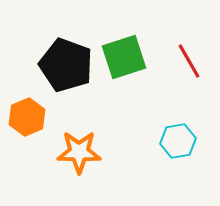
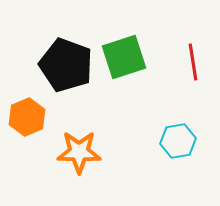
red line: moved 4 px right, 1 px down; rotated 21 degrees clockwise
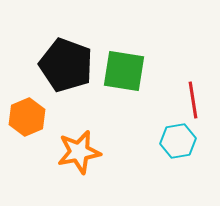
green square: moved 14 px down; rotated 27 degrees clockwise
red line: moved 38 px down
orange star: rotated 12 degrees counterclockwise
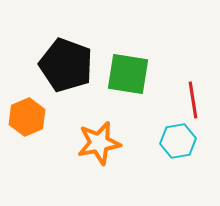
green square: moved 4 px right, 3 px down
orange star: moved 20 px right, 9 px up
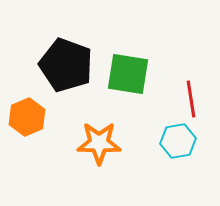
red line: moved 2 px left, 1 px up
orange star: rotated 12 degrees clockwise
